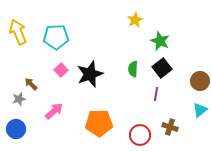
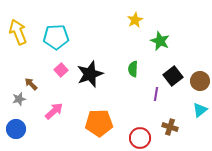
black square: moved 11 px right, 8 px down
red circle: moved 3 px down
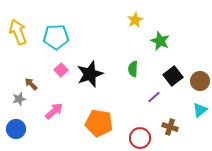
purple line: moved 2 px left, 3 px down; rotated 40 degrees clockwise
orange pentagon: rotated 12 degrees clockwise
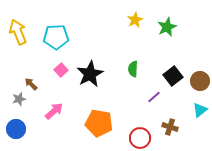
green star: moved 7 px right, 14 px up; rotated 24 degrees clockwise
black star: rotated 8 degrees counterclockwise
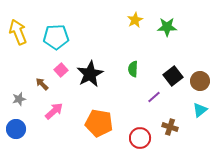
green star: rotated 24 degrees clockwise
brown arrow: moved 11 px right
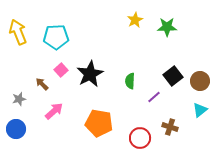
green semicircle: moved 3 px left, 12 px down
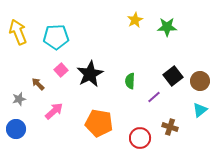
brown arrow: moved 4 px left
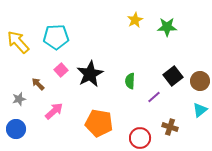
yellow arrow: moved 10 px down; rotated 20 degrees counterclockwise
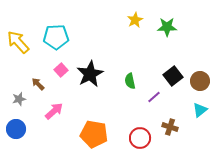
green semicircle: rotated 14 degrees counterclockwise
orange pentagon: moved 5 px left, 11 px down
